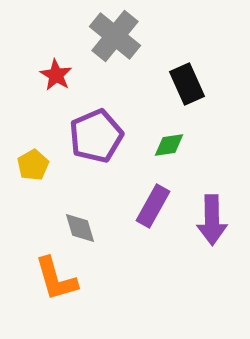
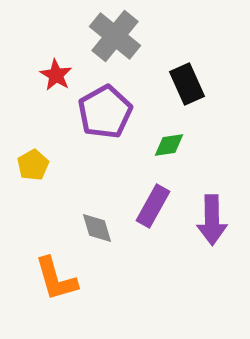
purple pentagon: moved 9 px right, 24 px up; rotated 6 degrees counterclockwise
gray diamond: moved 17 px right
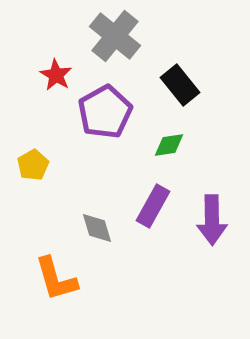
black rectangle: moved 7 px left, 1 px down; rotated 15 degrees counterclockwise
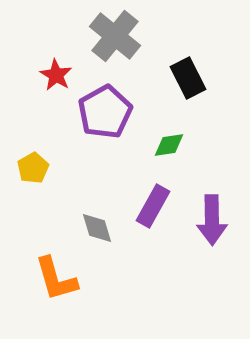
black rectangle: moved 8 px right, 7 px up; rotated 12 degrees clockwise
yellow pentagon: moved 3 px down
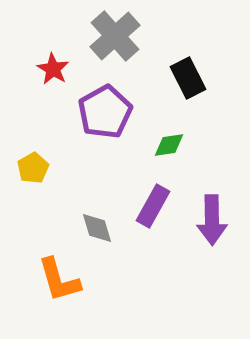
gray cross: rotated 9 degrees clockwise
red star: moved 3 px left, 6 px up
orange L-shape: moved 3 px right, 1 px down
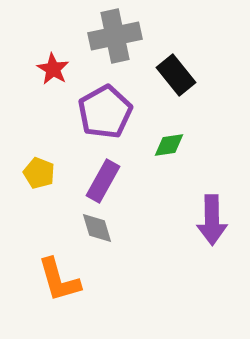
gray cross: rotated 30 degrees clockwise
black rectangle: moved 12 px left, 3 px up; rotated 12 degrees counterclockwise
yellow pentagon: moved 6 px right, 5 px down; rotated 20 degrees counterclockwise
purple rectangle: moved 50 px left, 25 px up
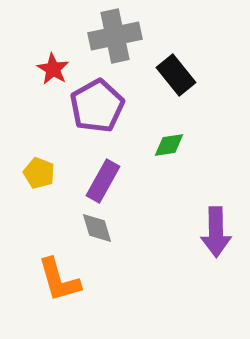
purple pentagon: moved 8 px left, 6 px up
purple arrow: moved 4 px right, 12 px down
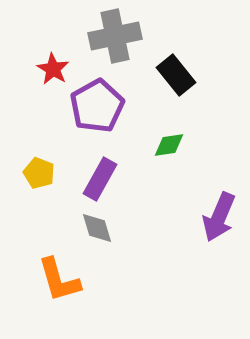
purple rectangle: moved 3 px left, 2 px up
purple arrow: moved 3 px right, 15 px up; rotated 24 degrees clockwise
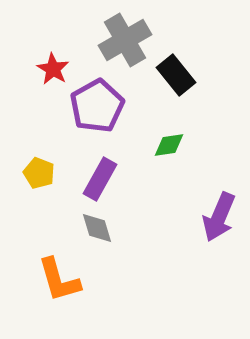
gray cross: moved 10 px right, 4 px down; rotated 18 degrees counterclockwise
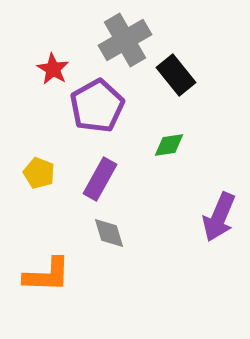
gray diamond: moved 12 px right, 5 px down
orange L-shape: moved 12 px left, 5 px up; rotated 72 degrees counterclockwise
